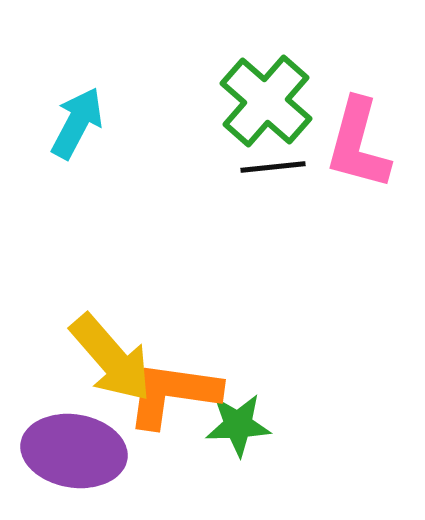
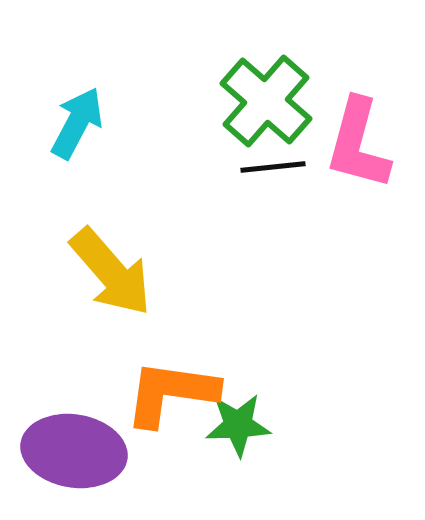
yellow arrow: moved 86 px up
orange L-shape: moved 2 px left, 1 px up
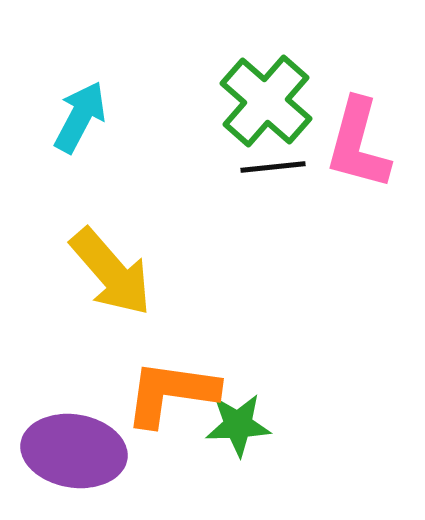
cyan arrow: moved 3 px right, 6 px up
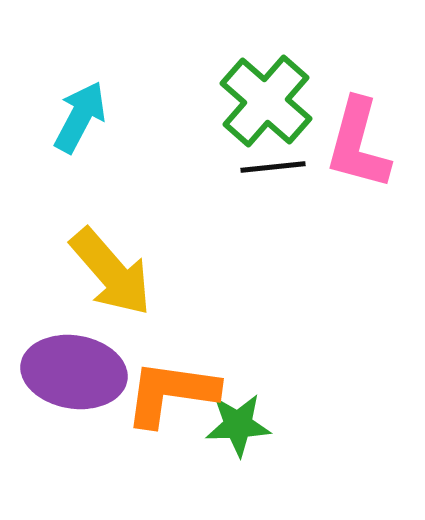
purple ellipse: moved 79 px up
